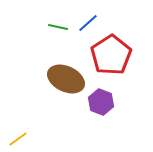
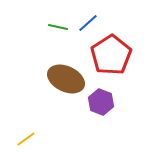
yellow line: moved 8 px right
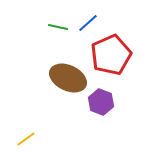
red pentagon: rotated 9 degrees clockwise
brown ellipse: moved 2 px right, 1 px up
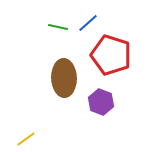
red pentagon: rotated 30 degrees counterclockwise
brown ellipse: moved 4 px left; rotated 63 degrees clockwise
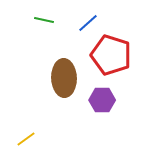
green line: moved 14 px left, 7 px up
purple hexagon: moved 1 px right, 2 px up; rotated 20 degrees counterclockwise
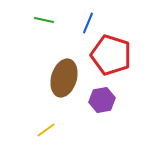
blue line: rotated 25 degrees counterclockwise
brown ellipse: rotated 18 degrees clockwise
purple hexagon: rotated 10 degrees counterclockwise
yellow line: moved 20 px right, 9 px up
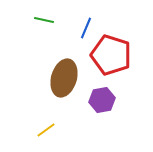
blue line: moved 2 px left, 5 px down
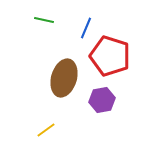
red pentagon: moved 1 px left, 1 px down
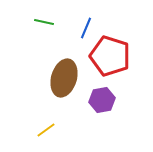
green line: moved 2 px down
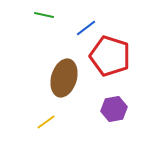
green line: moved 7 px up
blue line: rotated 30 degrees clockwise
purple hexagon: moved 12 px right, 9 px down
yellow line: moved 8 px up
